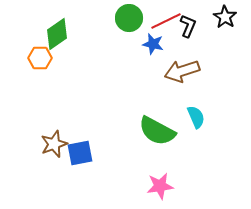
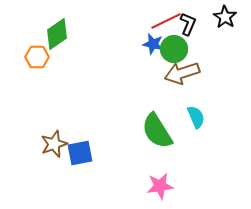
green circle: moved 45 px right, 31 px down
black L-shape: moved 2 px up
orange hexagon: moved 3 px left, 1 px up
brown arrow: moved 2 px down
green semicircle: rotated 30 degrees clockwise
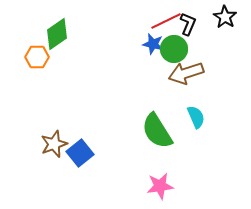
brown arrow: moved 4 px right
blue square: rotated 28 degrees counterclockwise
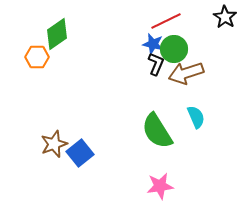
black L-shape: moved 32 px left, 40 px down
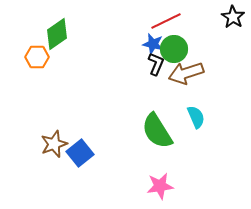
black star: moved 8 px right
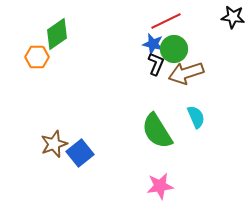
black star: rotated 25 degrees counterclockwise
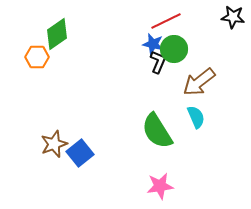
black L-shape: moved 2 px right, 2 px up
brown arrow: moved 13 px right, 9 px down; rotated 20 degrees counterclockwise
